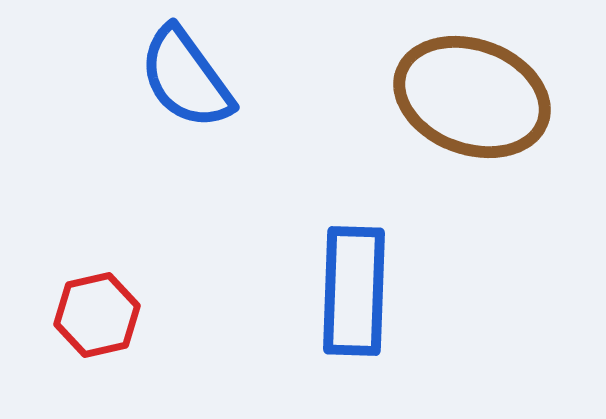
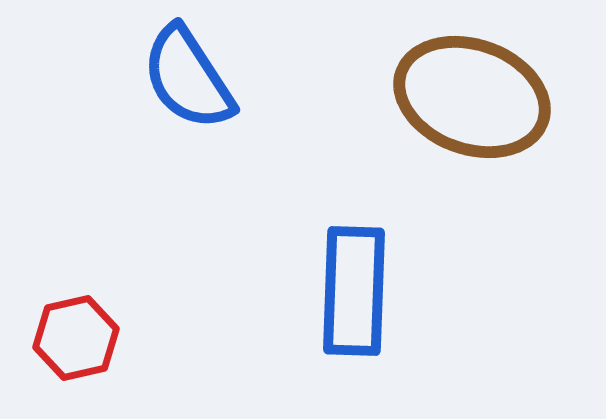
blue semicircle: moved 2 px right; rotated 3 degrees clockwise
red hexagon: moved 21 px left, 23 px down
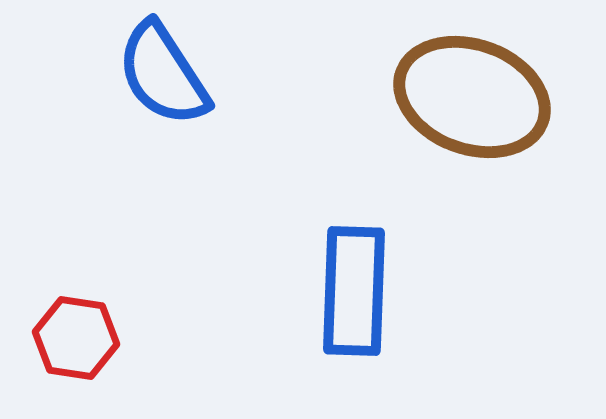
blue semicircle: moved 25 px left, 4 px up
red hexagon: rotated 22 degrees clockwise
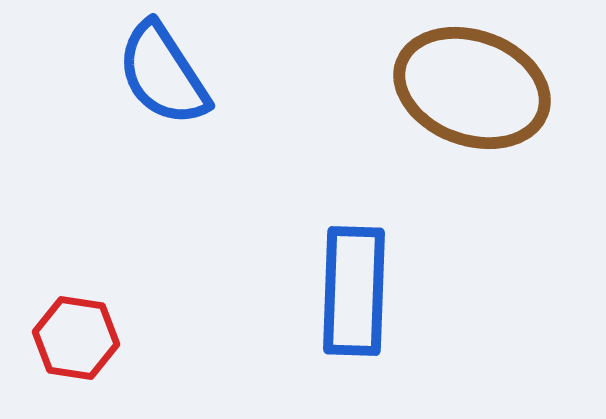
brown ellipse: moved 9 px up
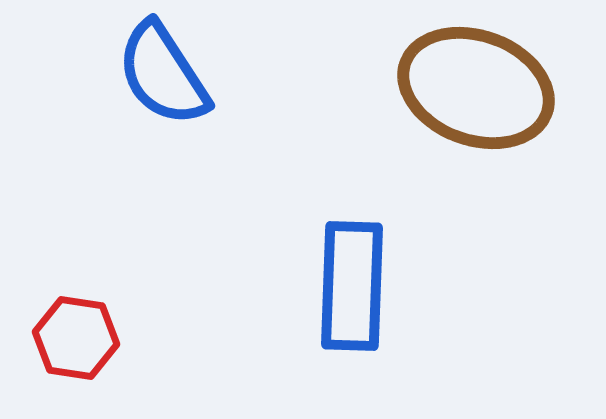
brown ellipse: moved 4 px right
blue rectangle: moved 2 px left, 5 px up
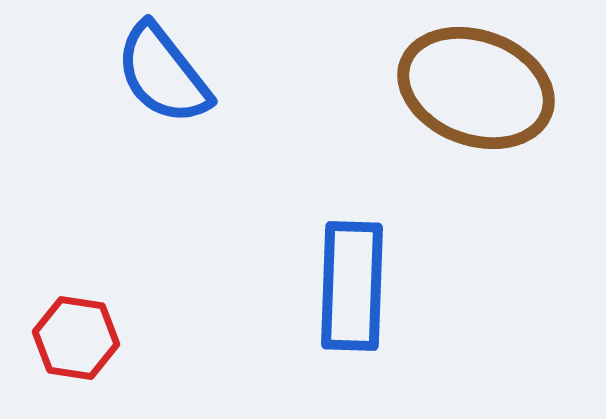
blue semicircle: rotated 5 degrees counterclockwise
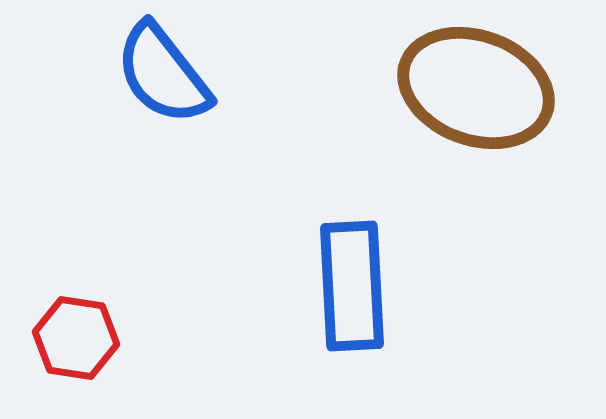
blue rectangle: rotated 5 degrees counterclockwise
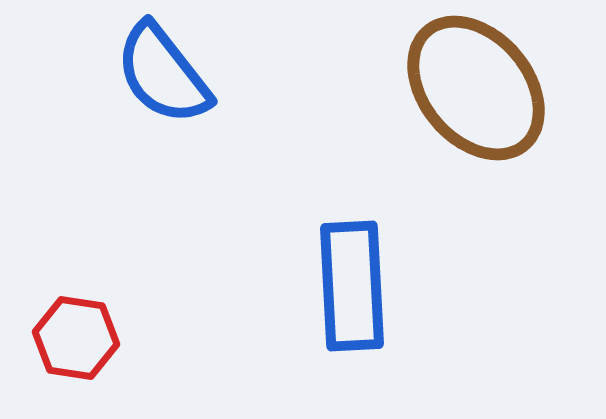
brown ellipse: rotated 30 degrees clockwise
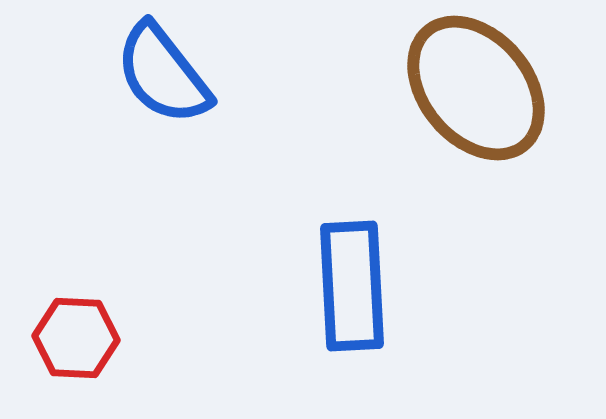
red hexagon: rotated 6 degrees counterclockwise
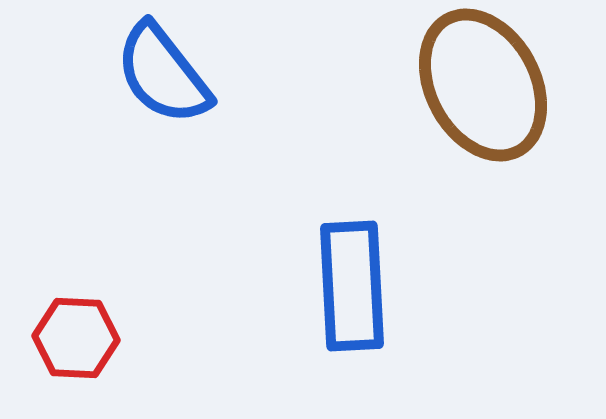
brown ellipse: moved 7 px right, 3 px up; rotated 12 degrees clockwise
